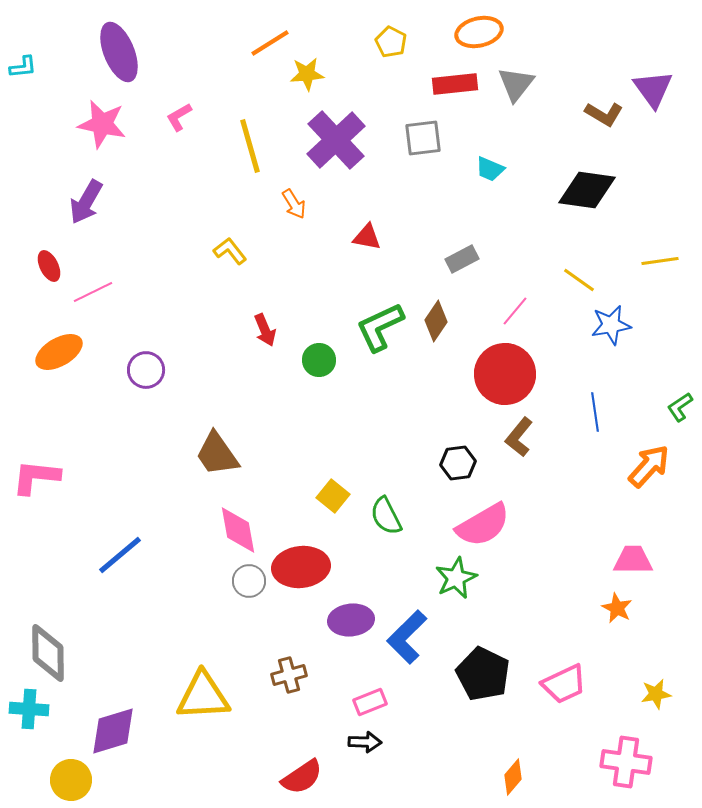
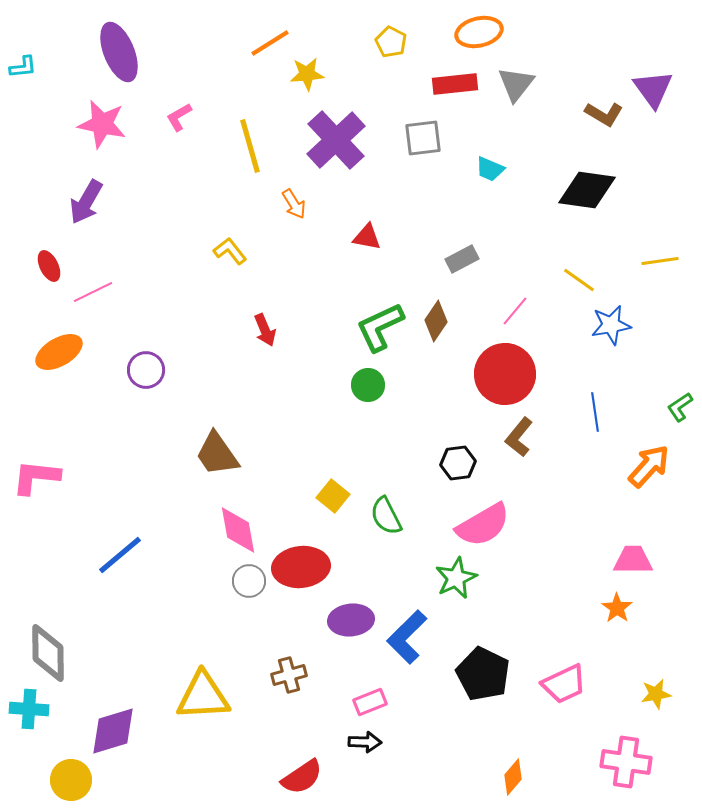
green circle at (319, 360): moved 49 px right, 25 px down
orange star at (617, 608): rotated 8 degrees clockwise
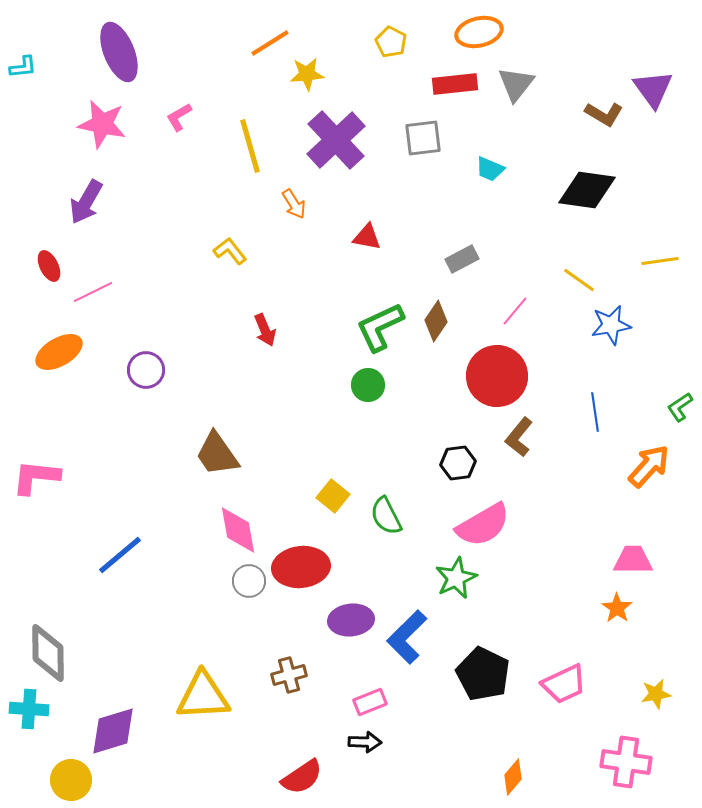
red circle at (505, 374): moved 8 px left, 2 px down
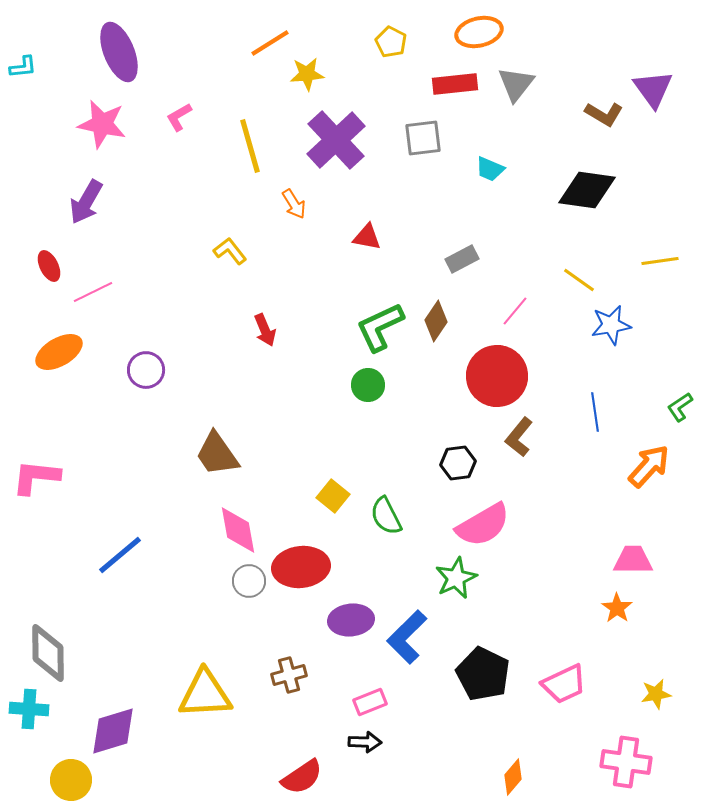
yellow triangle at (203, 696): moved 2 px right, 2 px up
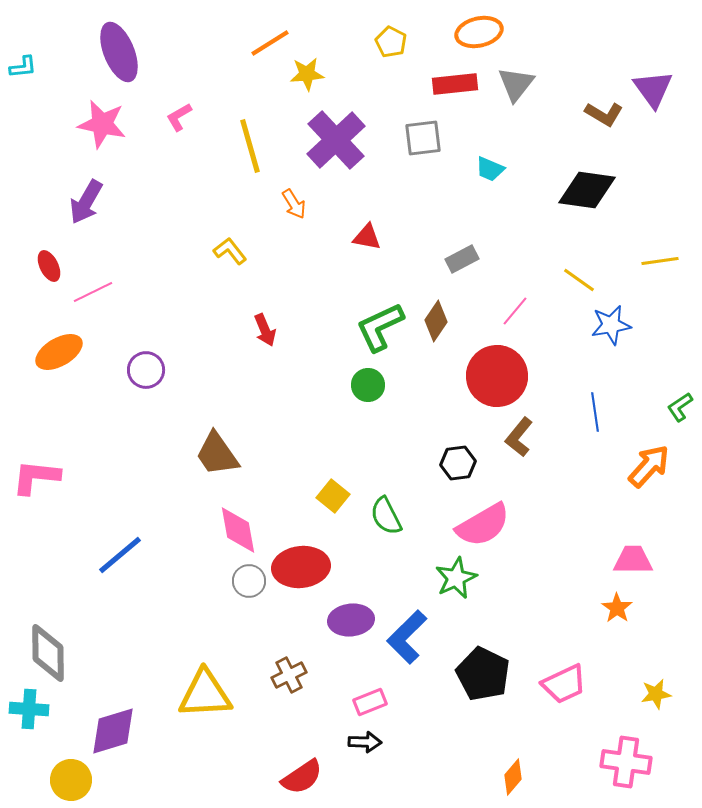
brown cross at (289, 675): rotated 12 degrees counterclockwise
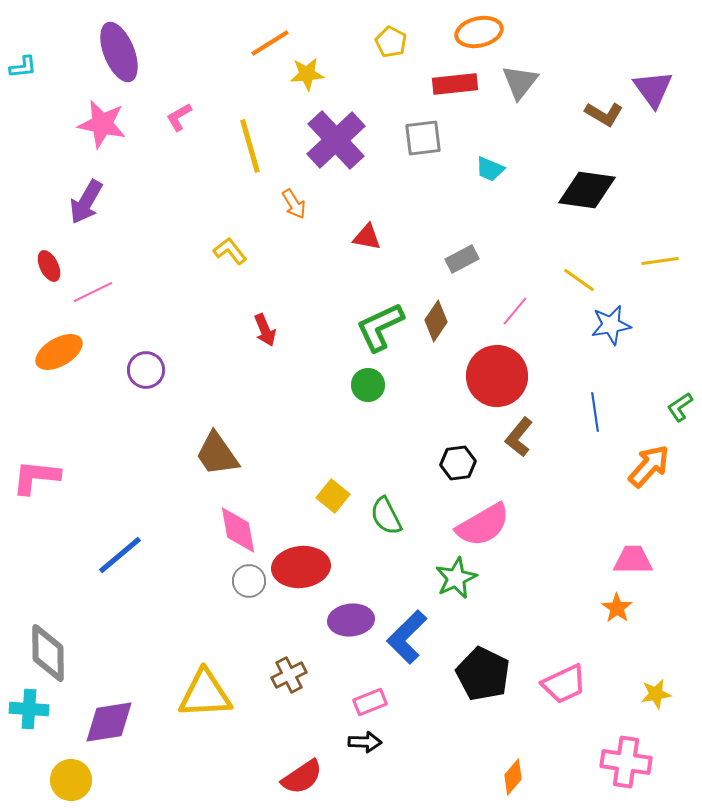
gray triangle at (516, 84): moved 4 px right, 2 px up
purple diamond at (113, 731): moved 4 px left, 9 px up; rotated 8 degrees clockwise
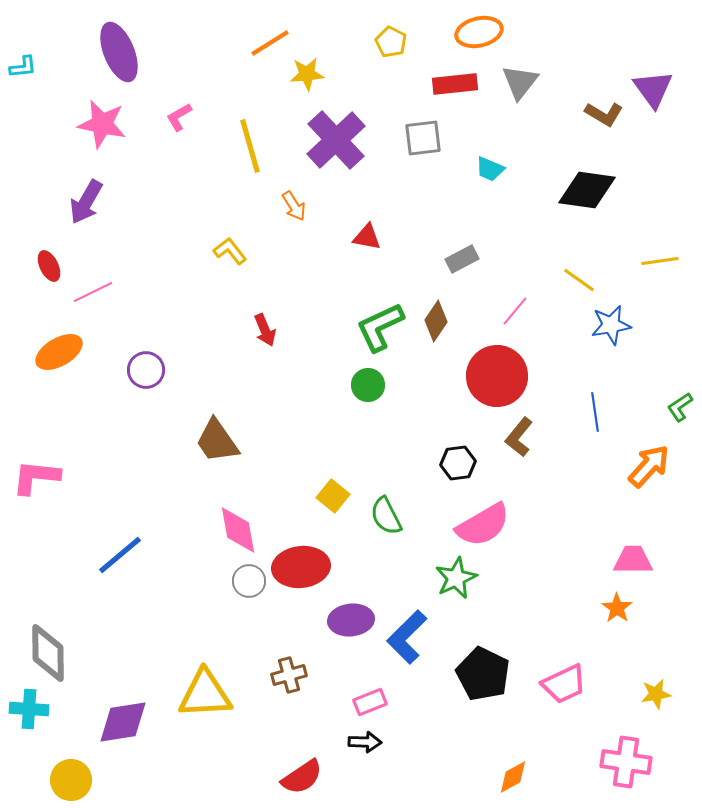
orange arrow at (294, 204): moved 2 px down
brown trapezoid at (217, 454): moved 13 px up
brown cross at (289, 675): rotated 12 degrees clockwise
purple diamond at (109, 722): moved 14 px right
orange diamond at (513, 777): rotated 21 degrees clockwise
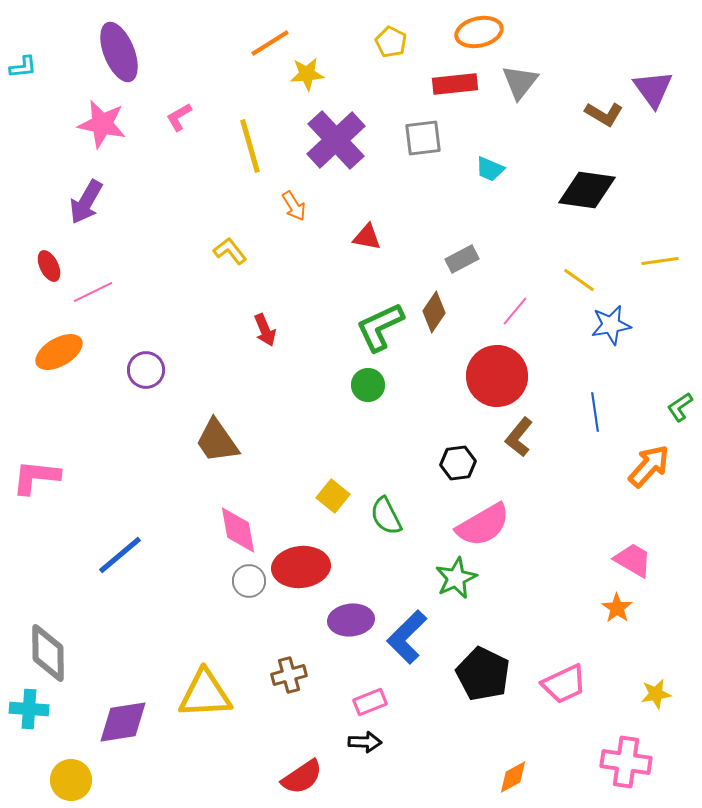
brown diamond at (436, 321): moved 2 px left, 9 px up
pink trapezoid at (633, 560): rotated 30 degrees clockwise
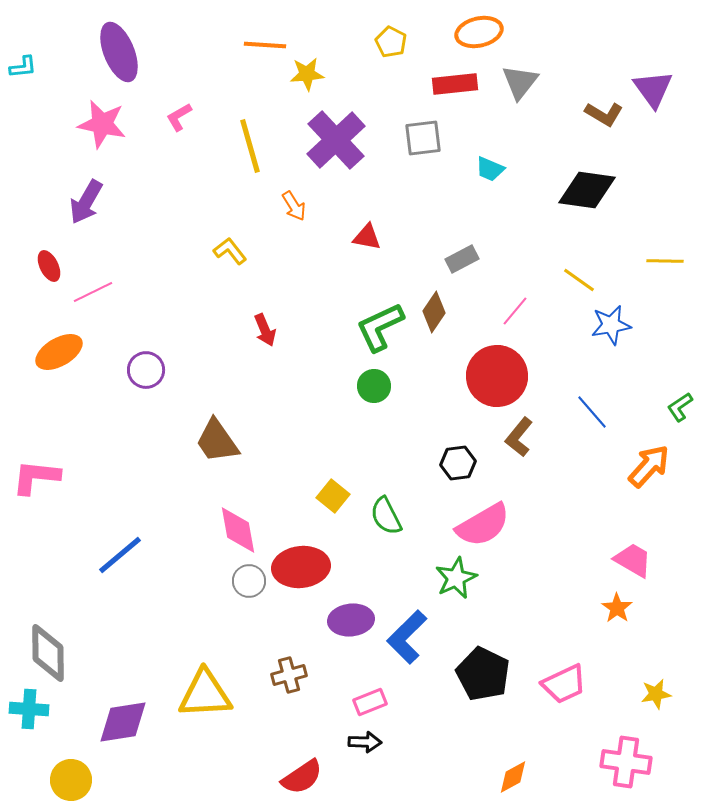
orange line at (270, 43): moved 5 px left, 2 px down; rotated 36 degrees clockwise
yellow line at (660, 261): moved 5 px right; rotated 9 degrees clockwise
green circle at (368, 385): moved 6 px right, 1 px down
blue line at (595, 412): moved 3 px left; rotated 33 degrees counterclockwise
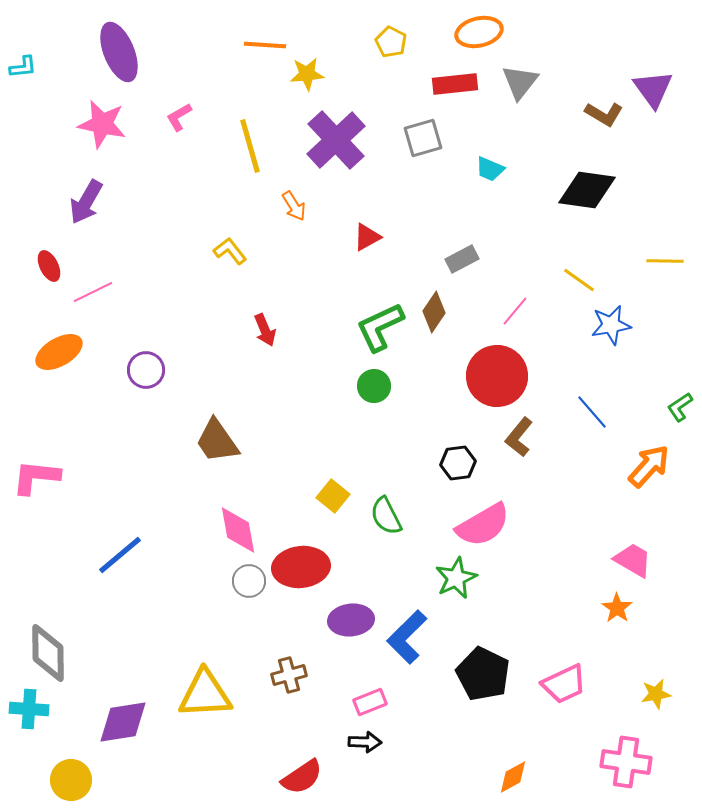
gray square at (423, 138): rotated 9 degrees counterclockwise
red triangle at (367, 237): rotated 40 degrees counterclockwise
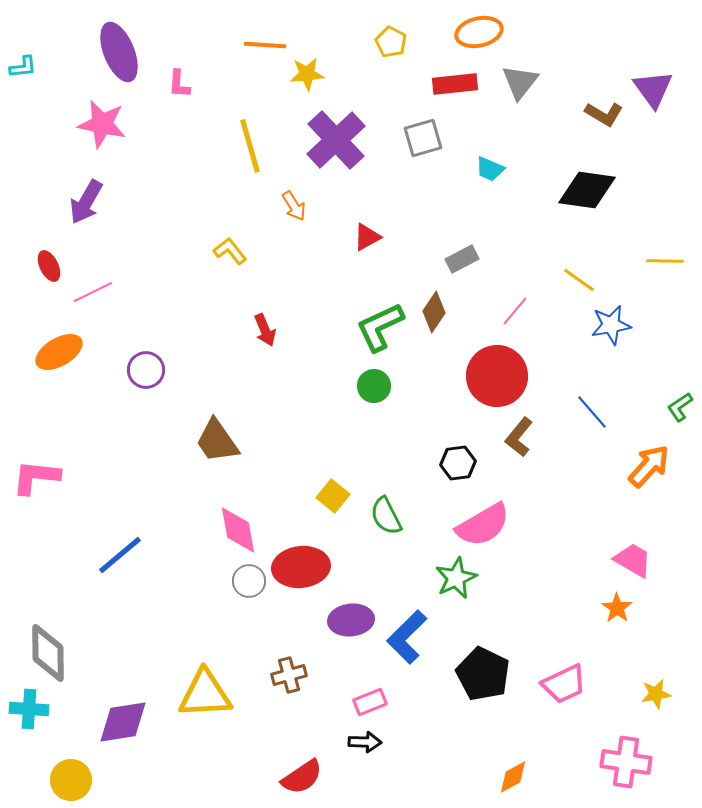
pink L-shape at (179, 117): moved 33 px up; rotated 56 degrees counterclockwise
